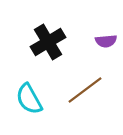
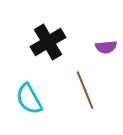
purple semicircle: moved 6 px down
brown line: rotated 75 degrees counterclockwise
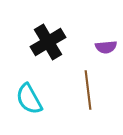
brown line: moved 3 px right; rotated 15 degrees clockwise
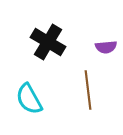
black cross: rotated 28 degrees counterclockwise
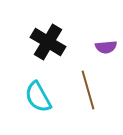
brown line: rotated 9 degrees counterclockwise
cyan semicircle: moved 9 px right, 2 px up
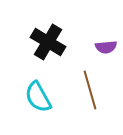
brown line: moved 2 px right
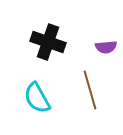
black cross: rotated 12 degrees counterclockwise
cyan semicircle: moved 1 px left, 1 px down
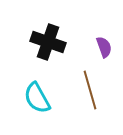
purple semicircle: moved 2 px left; rotated 105 degrees counterclockwise
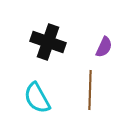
purple semicircle: rotated 45 degrees clockwise
brown line: rotated 18 degrees clockwise
